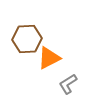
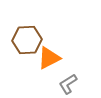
brown hexagon: moved 1 px down
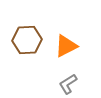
orange triangle: moved 17 px right, 12 px up
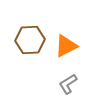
brown hexagon: moved 3 px right
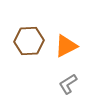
brown hexagon: moved 1 px left, 1 px down
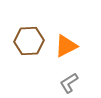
gray L-shape: moved 1 px right, 1 px up
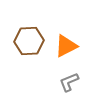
gray L-shape: moved 1 px up; rotated 10 degrees clockwise
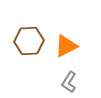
gray L-shape: rotated 35 degrees counterclockwise
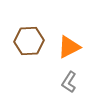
orange triangle: moved 3 px right, 1 px down
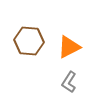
brown hexagon: rotated 8 degrees clockwise
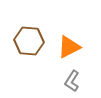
gray L-shape: moved 3 px right, 1 px up
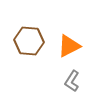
orange triangle: moved 1 px up
